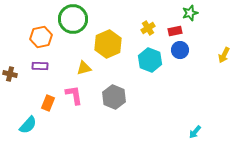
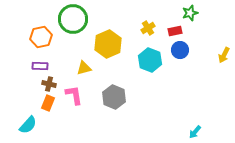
brown cross: moved 39 px right, 10 px down
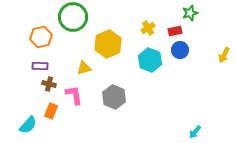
green circle: moved 2 px up
orange rectangle: moved 3 px right, 8 px down
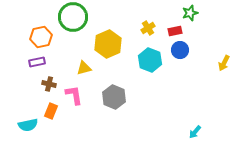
yellow arrow: moved 8 px down
purple rectangle: moved 3 px left, 4 px up; rotated 14 degrees counterclockwise
cyan semicircle: rotated 36 degrees clockwise
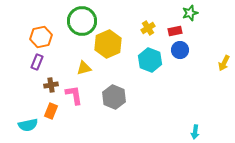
green circle: moved 9 px right, 4 px down
purple rectangle: rotated 56 degrees counterclockwise
brown cross: moved 2 px right, 1 px down; rotated 24 degrees counterclockwise
cyan arrow: rotated 32 degrees counterclockwise
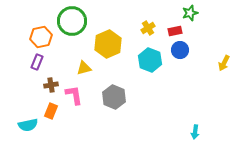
green circle: moved 10 px left
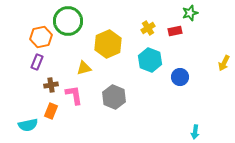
green circle: moved 4 px left
blue circle: moved 27 px down
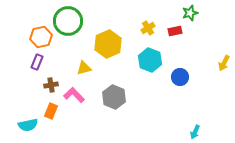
pink L-shape: rotated 35 degrees counterclockwise
cyan arrow: rotated 16 degrees clockwise
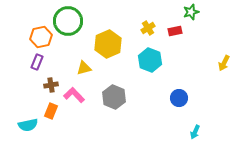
green star: moved 1 px right, 1 px up
blue circle: moved 1 px left, 21 px down
